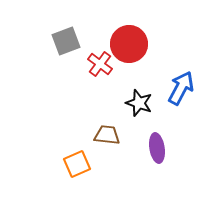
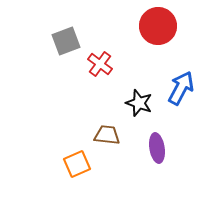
red circle: moved 29 px right, 18 px up
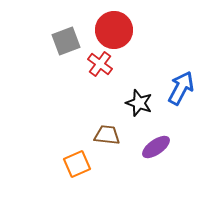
red circle: moved 44 px left, 4 px down
purple ellipse: moved 1 px left, 1 px up; rotated 64 degrees clockwise
